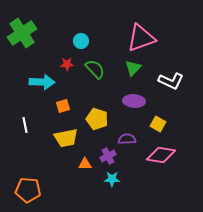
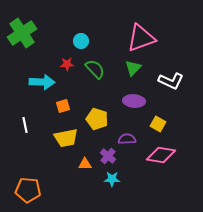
purple cross: rotated 21 degrees counterclockwise
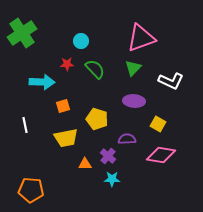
orange pentagon: moved 3 px right
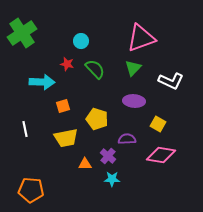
red star: rotated 16 degrees clockwise
white line: moved 4 px down
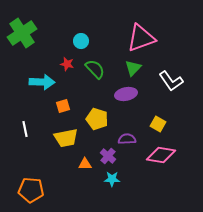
white L-shape: rotated 30 degrees clockwise
purple ellipse: moved 8 px left, 7 px up; rotated 15 degrees counterclockwise
